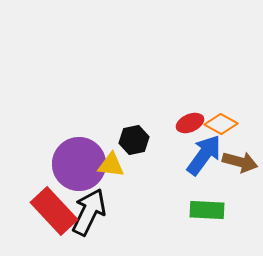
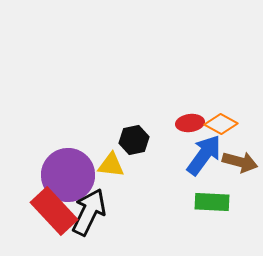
red ellipse: rotated 16 degrees clockwise
purple circle: moved 11 px left, 11 px down
green rectangle: moved 5 px right, 8 px up
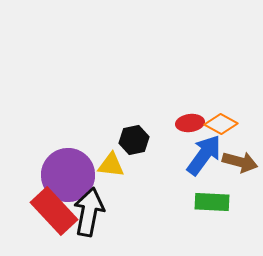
black arrow: rotated 15 degrees counterclockwise
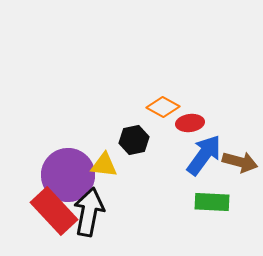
orange diamond: moved 58 px left, 17 px up
yellow triangle: moved 7 px left
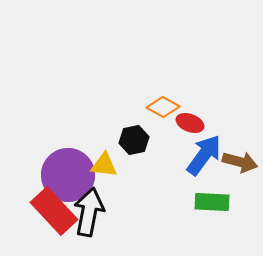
red ellipse: rotated 28 degrees clockwise
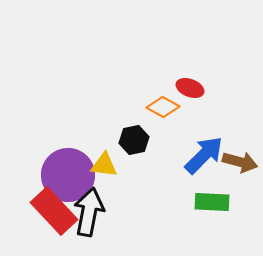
red ellipse: moved 35 px up
blue arrow: rotated 9 degrees clockwise
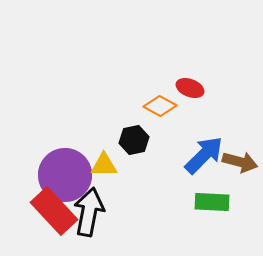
orange diamond: moved 3 px left, 1 px up
yellow triangle: rotated 8 degrees counterclockwise
purple circle: moved 3 px left
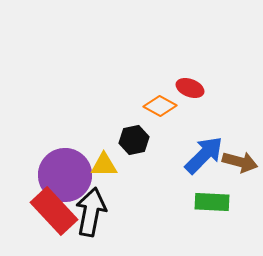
black arrow: moved 2 px right
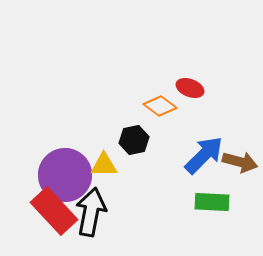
orange diamond: rotated 8 degrees clockwise
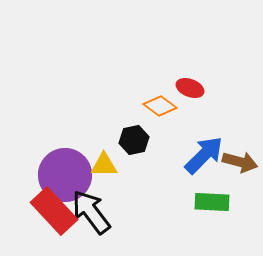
black arrow: rotated 48 degrees counterclockwise
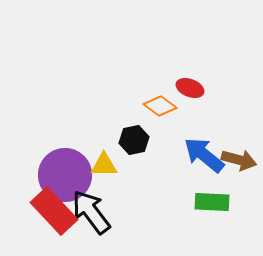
blue arrow: rotated 96 degrees counterclockwise
brown arrow: moved 1 px left, 2 px up
